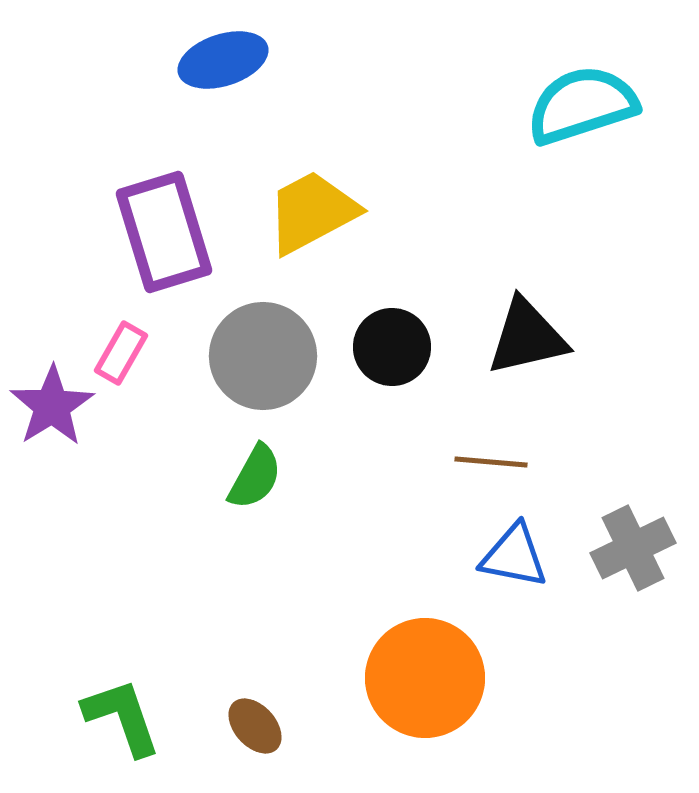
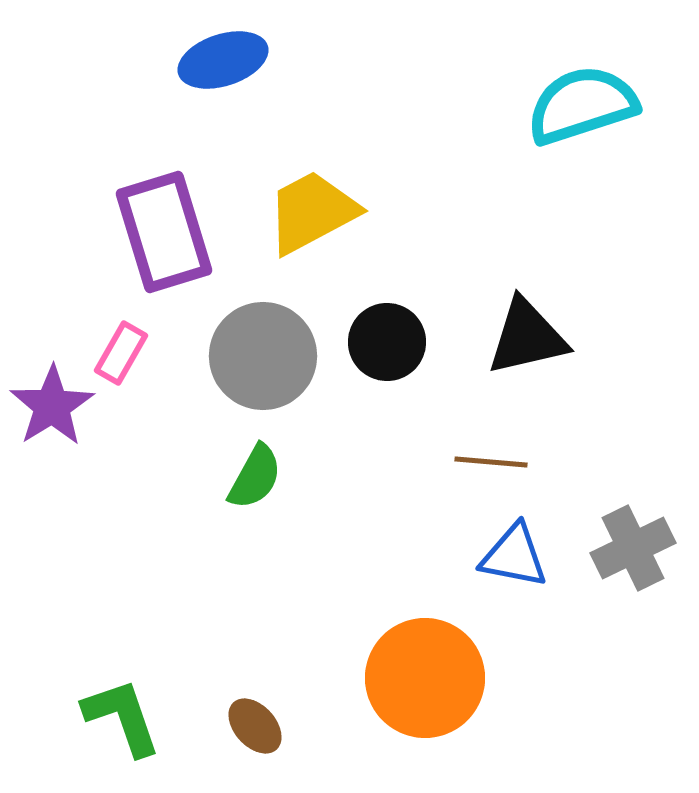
black circle: moved 5 px left, 5 px up
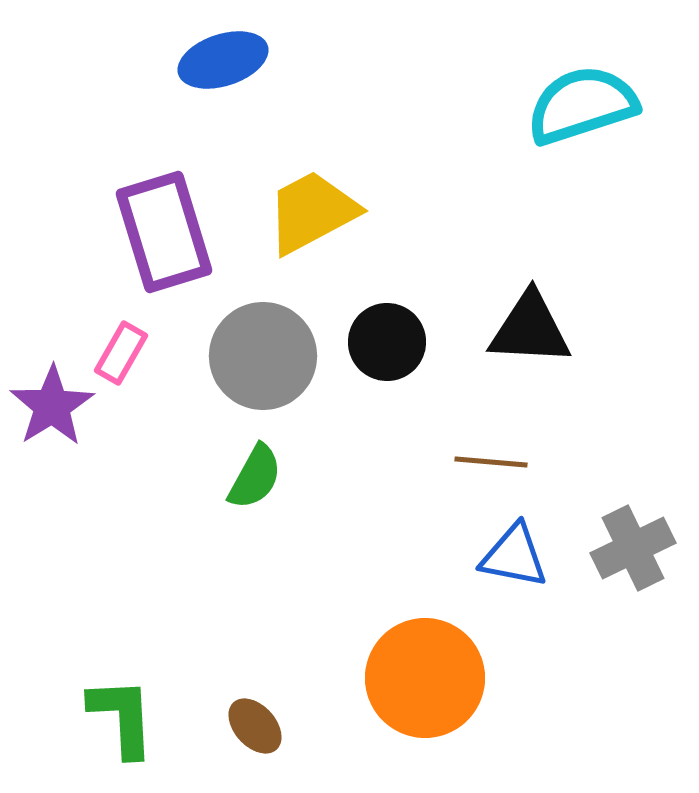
black triangle: moved 3 px right, 8 px up; rotated 16 degrees clockwise
green L-shape: rotated 16 degrees clockwise
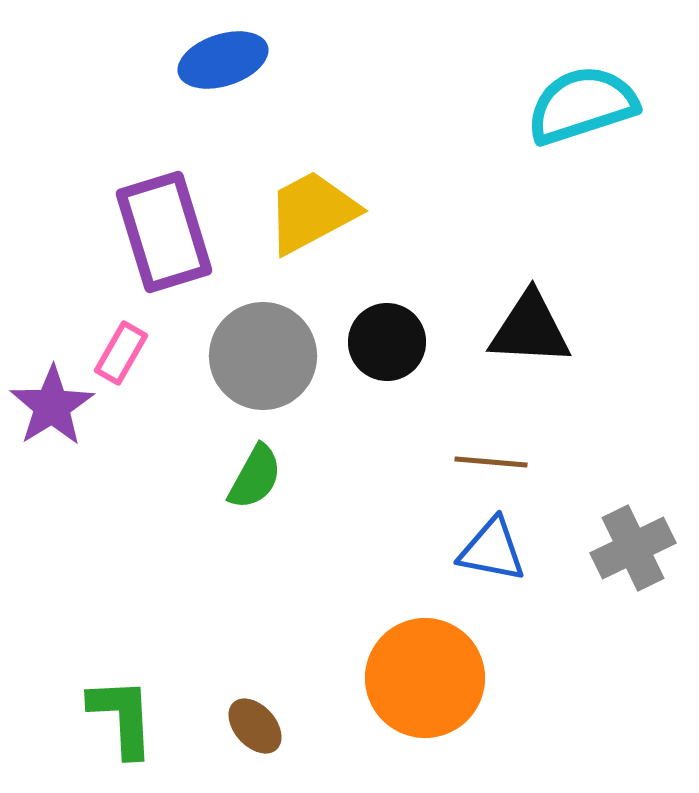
blue triangle: moved 22 px left, 6 px up
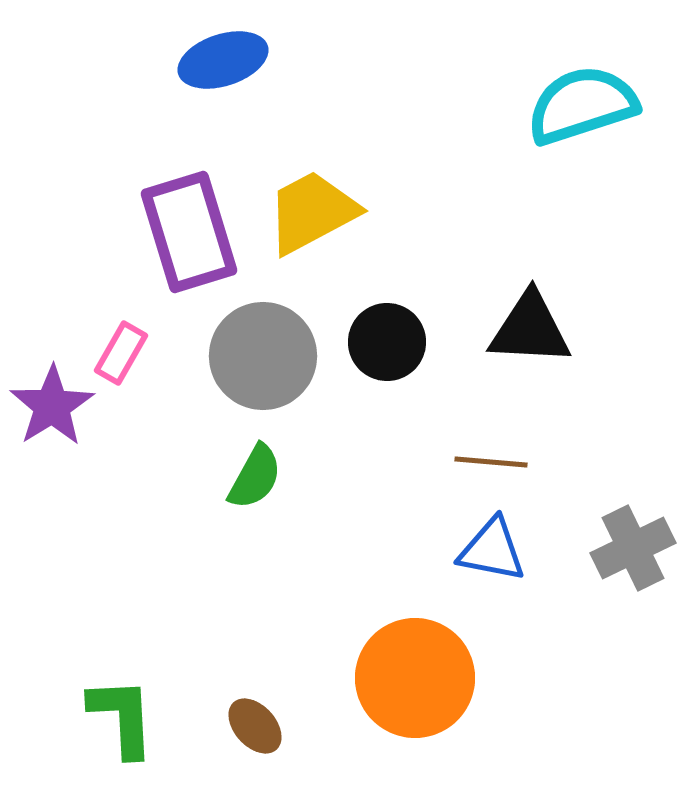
purple rectangle: moved 25 px right
orange circle: moved 10 px left
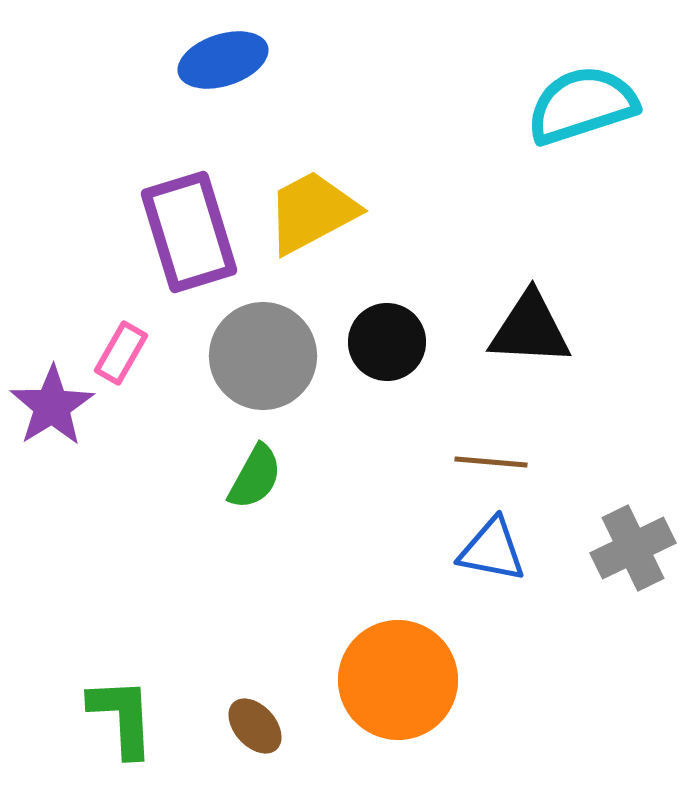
orange circle: moved 17 px left, 2 px down
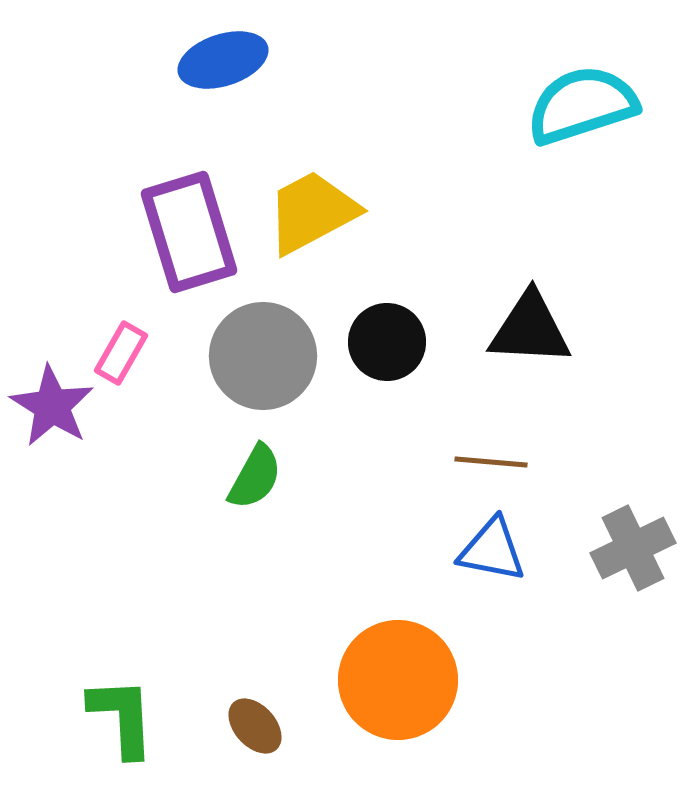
purple star: rotated 8 degrees counterclockwise
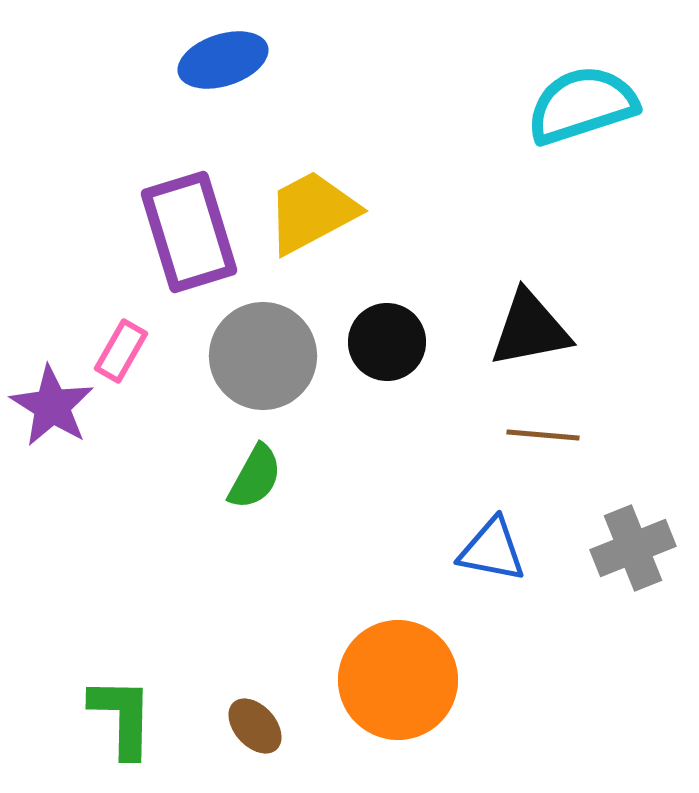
black triangle: rotated 14 degrees counterclockwise
pink rectangle: moved 2 px up
brown line: moved 52 px right, 27 px up
gray cross: rotated 4 degrees clockwise
green L-shape: rotated 4 degrees clockwise
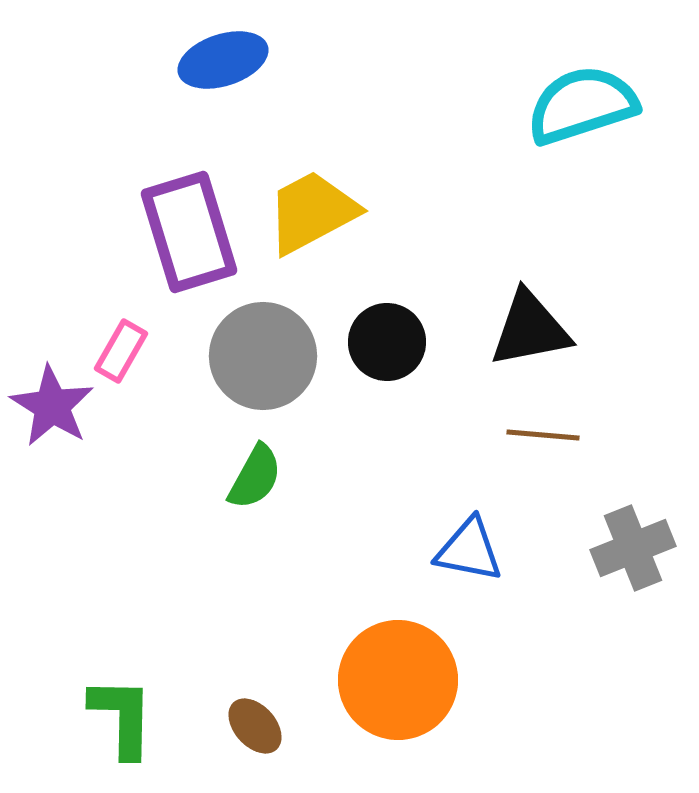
blue triangle: moved 23 px left
